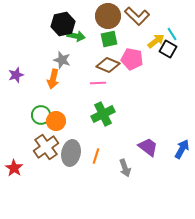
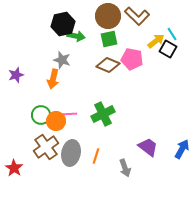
pink line: moved 29 px left, 31 px down
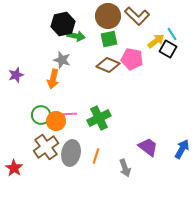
green cross: moved 4 px left, 4 px down
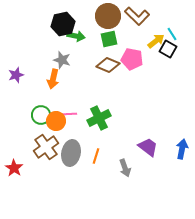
blue arrow: rotated 18 degrees counterclockwise
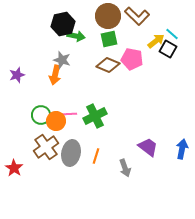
cyan line: rotated 16 degrees counterclockwise
purple star: moved 1 px right
orange arrow: moved 2 px right, 4 px up
green cross: moved 4 px left, 2 px up
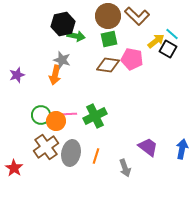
brown diamond: rotated 15 degrees counterclockwise
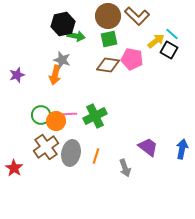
black square: moved 1 px right, 1 px down
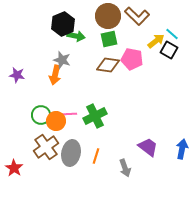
black hexagon: rotated 10 degrees counterclockwise
purple star: rotated 28 degrees clockwise
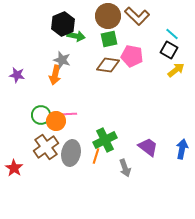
yellow arrow: moved 20 px right, 29 px down
pink pentagon: moved 3 px up
green cross: moved 10 px right, 24 px down
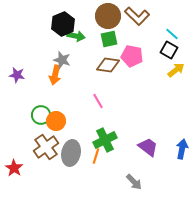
pink line: moved 29 px right, 13 px up; rotated 63 degrees clockwise
gray arrow: moved 9 px right, 14 px down; rotated 24 degrees counterclockwise
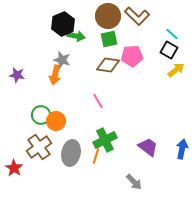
pink pentagon: rotated 15 degrees counterclockwise
brown cross: moved 7 px left
